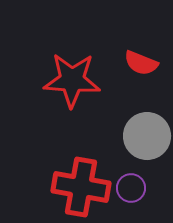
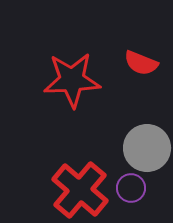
red star: rotated 6 degrees counterclockwise
gray circle: moved 12 px down
red cross: moved 1 px left, 3 px down; rotated 30 degrees clockwise
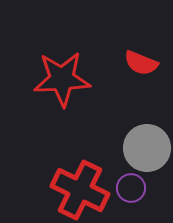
red star: moved 10 px left, 1 px up
red cross: rotated 14 degrees counterclockwise
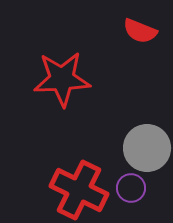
red semicircle: moved 1 px left, 32 px up
red cross: moved 1 px left
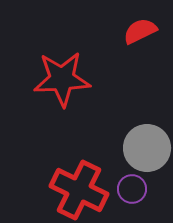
red semicircle: rotated 132 degrees clockwise
purple circle: moved 1 px right, 1 px down
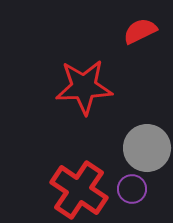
red star: moved 22 px right, 8 px down
red cross: rotated 8 degrees clockwise
